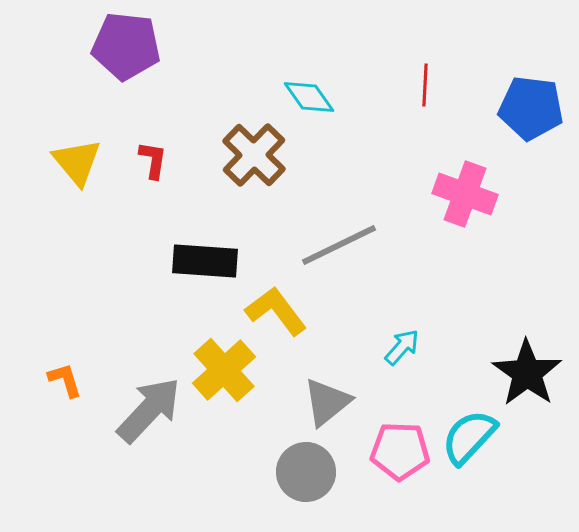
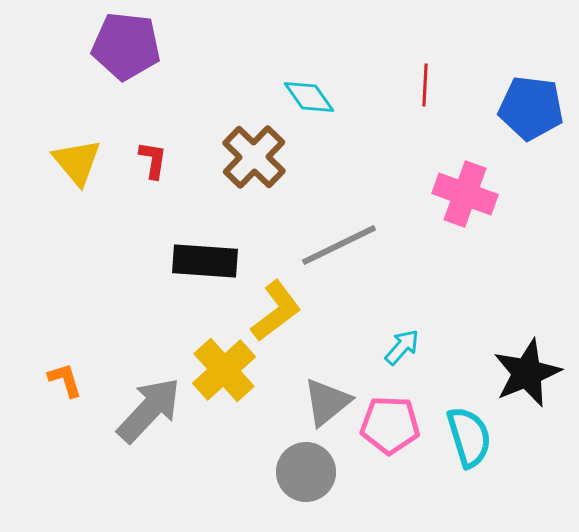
brown cross: moved 2 px down
yellow L-shape: rotated 90 degrees clockwise
black star: rotated 14 degrees clockwise
cyan semicircle: rotated 120 degrees clockwise
pink pentagon: moved 10 px left, 26 px up
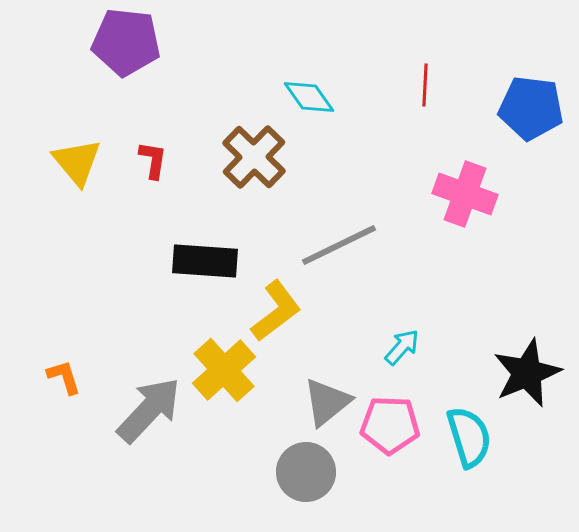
purple pentagon: moved 4 px up
orange L-shape: moved 1 px left, 3 px up
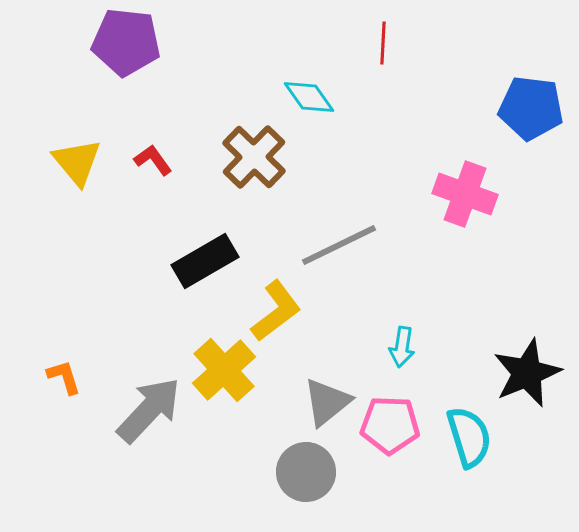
red line: moved 42 px left, 42 px up
red L-shape: rotated 45 degrees counterclockwise
black rectangle: rotated 34 degrees counterclockwise
cyan arrow: rotated 147 degrees clockwise
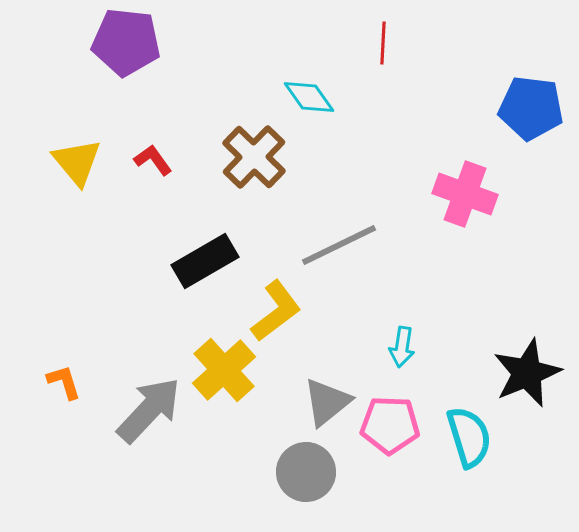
orange L-shape: moved 5 px down
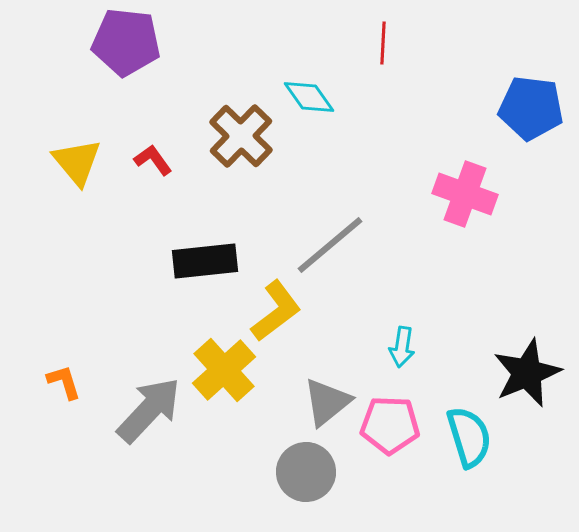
brown cross: moved 13 px left, 21 px up
gray line: moved 9 px left; rotated 14 degrees counterclockwise
black rectangle: rotated 24 degrees clockwise
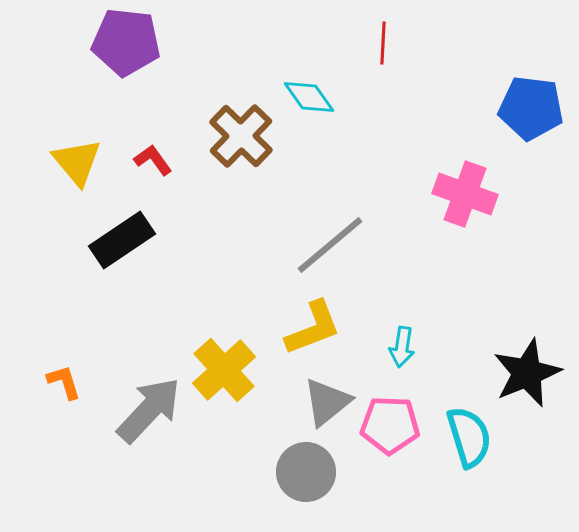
black rectangle: moved 83 px left, 21 px up; rotated 28 degrees counterclockwise
yellow L-shape: moved 37 px right, 17 px down; rotated 16 degrees clockwise
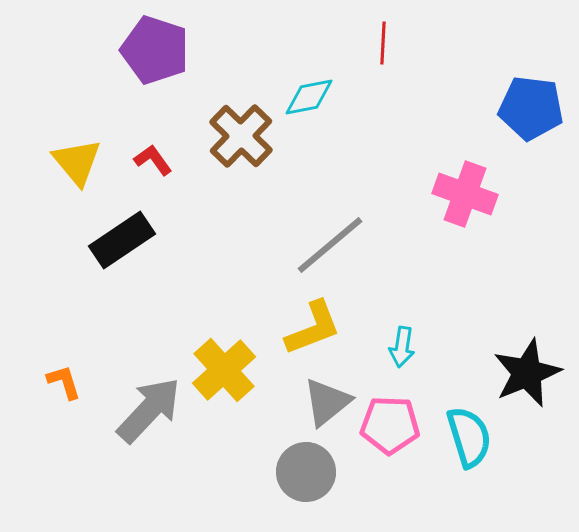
purple pentagon: moved 29 px right, 8 px down; rotated 12 degrees clockwise
cyan diamond: rotated 66 degrees counterclockwise
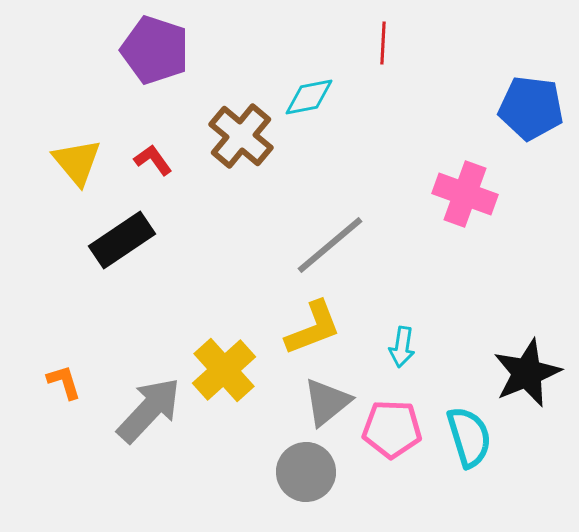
brown cross: rotated 4 degrees counterclockwise
pink pentagon: moved 2 px right, 4 px down
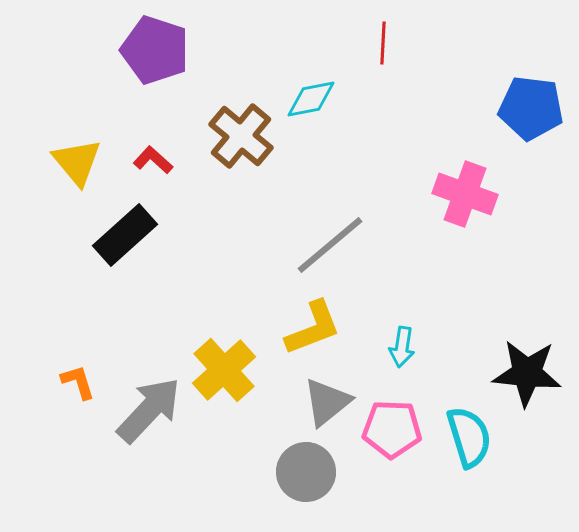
cyan diamond: moved 2 px right, 2 px down
red L-shape: rotated 12 degrees counterclockwise
black rectangle: moved 3 px right, 5 px up; rotated 8 degrees counterclockwise
black star: rotated 28 degrees clockwise
orange L-shape: moved 14 px right
